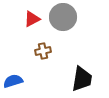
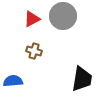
gray circle: moved 1 px up
brown cross: moved 9 px left; rotated 28 degrees clockwise
blue semicircle: rotated 12 degrees clockwise
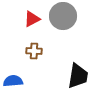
brown cross: rotated 14 degrees counterclockwise
black trapezoid: moved 4 px left, 3 px up
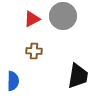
blue semicircle: rotated 96 degrees clockwise
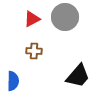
gray circle: moved 2 px right, 1 px down
black trapezoid: rotated 32 degrees clockwise
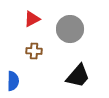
gray circle: moved 5 px right, 12 px down
